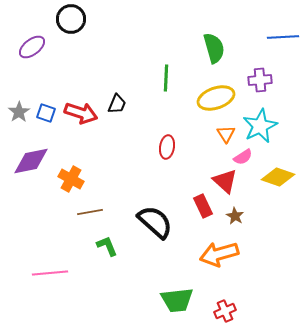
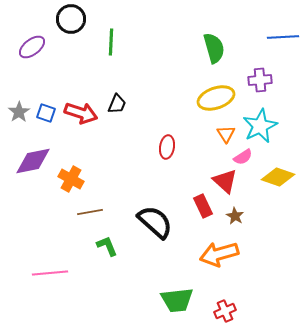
green line: moved 55 px left, 36 px up
purple diamond: moved 2 px right
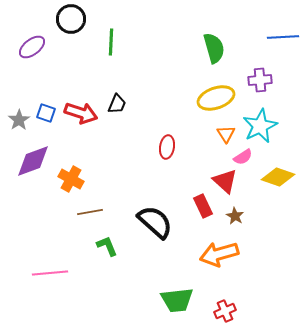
gray star: moved 8 px down
purple diamond: rotated 9 degrees counterclockwise
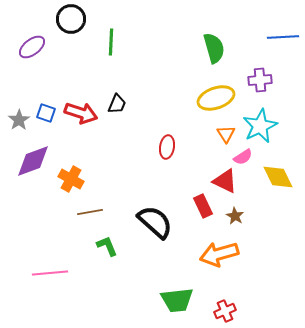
yellow diamond: rotated 44 degrees clockwise
red triangle: rotated 16 degrees counterclockwise
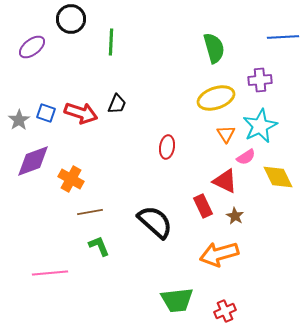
pink semicircle: moved 3 px right
green L-shape: moved 8 px left
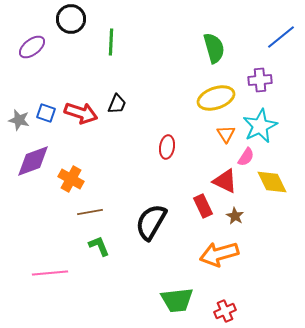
blue line: moved 2 px left; rotated 36 degrees counterclockwise
gray star: rotated 25 degrees counterclockwise
pink semicircle: rotated 24 degrees counterclockwise
yellow diamond: moved 6 px left, 5 px down
black semicircle: moved 4 px left; rotated 102 degrees counterclockwise
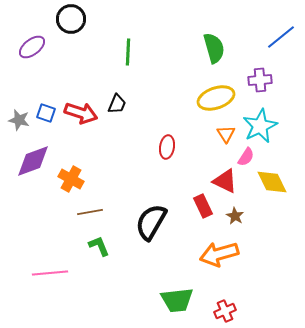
green line: moved 17 px right, 10 px down
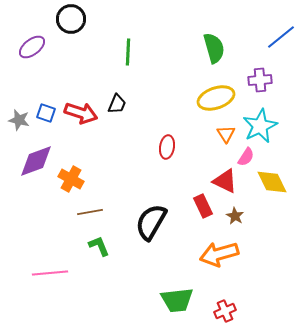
purple diamond: moved 3 px right
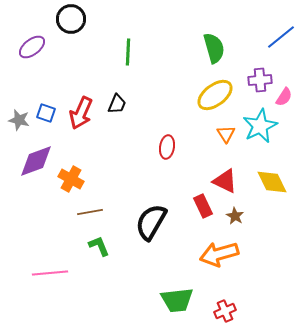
yellow ellipse: moved 1 px left, 3 px up; rotated 18 degrees counterclockwise
red arrow: rotated 96 degrees clockwise
pink semicircle: moved 38 px right, 60 px up
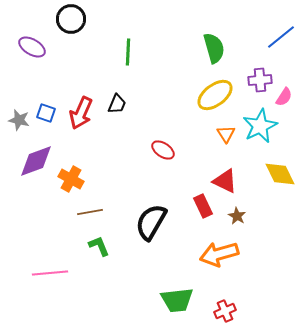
purple ellipse: rotated 68 degrees clockwise
red ellipse: moved 4 px left, 3 px down; rotated 65 degrees counterclockwise
yellow diamond: moved 8 px right, 8 px up
brown star: moved 2 px right
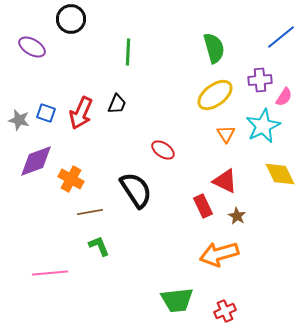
cyan star: moved 3 px right
black semicircle: moved 15 px left, 32 px up; rotated 117 degrees clockwise
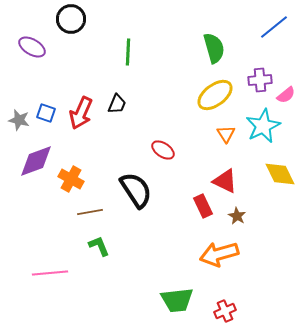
blue line: moved 7 px left, 10 px up
pink semicircle: moved 2 px right, 2 px up; rotated 18 degrees clockwise
